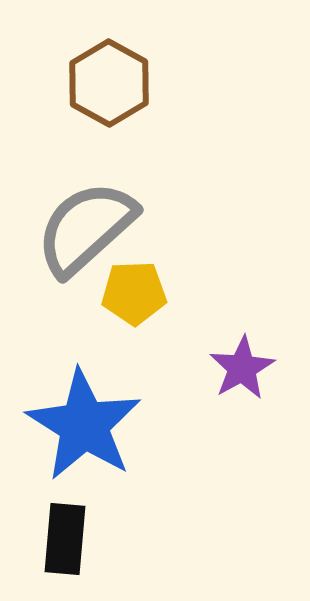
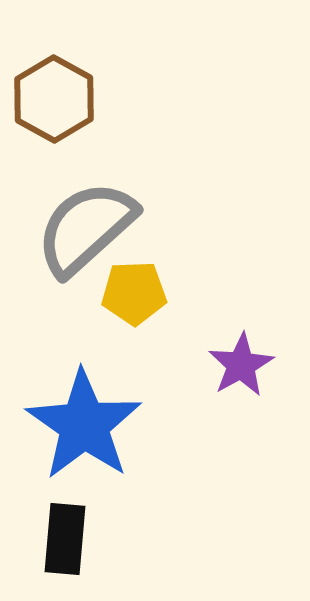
brown hexagon: moved 55 px left, 16 px down
purple star: moved 1 px left, 3 px up
blue star: rotated 3 degrees clockwise
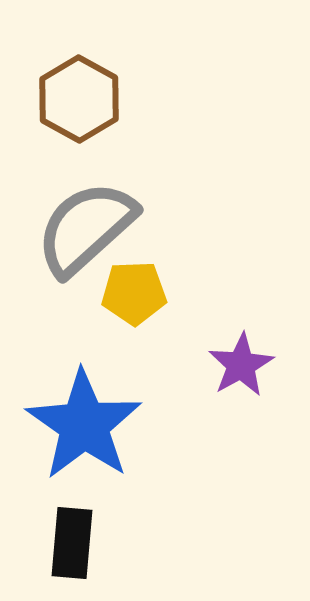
brown hexagon: moved 25 px right
black rectangle: moved 7 px right, 4 px down
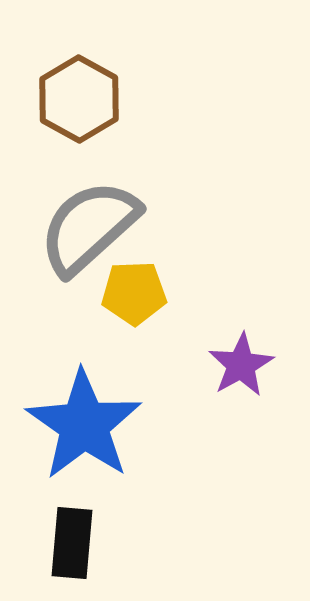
gray semicircle: moved 3 px right, 1 px up
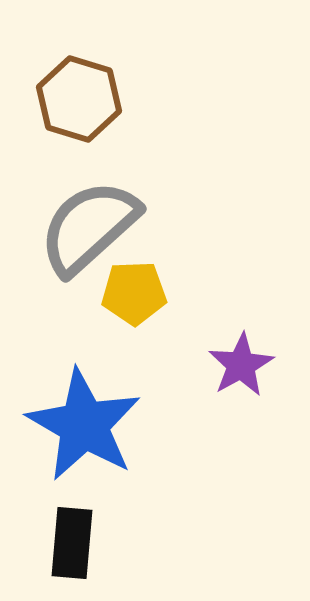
brown hexagon: rotated 12 degrees counterclockwise
blue star: rotated 5 degrees counterclockwise
